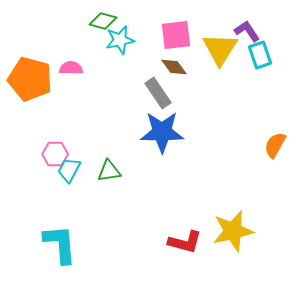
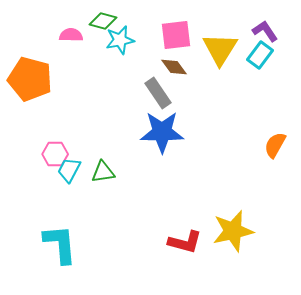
purple L-shape: moved 18 px right
cyan rectangle: rotated 56 degrees clockwise
pink semicircle: moved 33 px up
green triangle: moved 6 px left, 1 px down
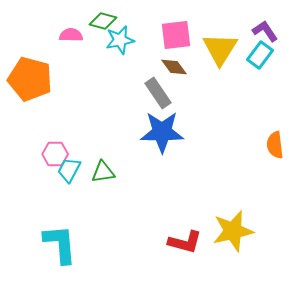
orange semicircle: rotated 36 degrees counterclockwise
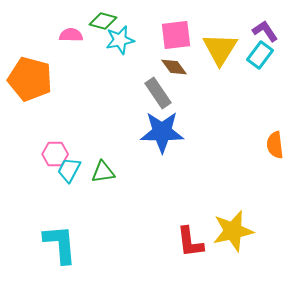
red L-shape: moved 5 px right; rotated 68 degrees clockwise
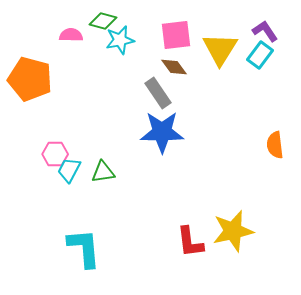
cyan L-shape: moved 24 px right, 4 px down
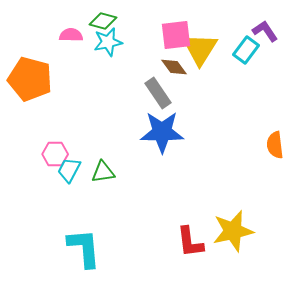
cyan star: moved 12 px left, 2 px down
yellow triangle: moved 20 px left
cyan rectangle: moved 14 px left, 5 px up
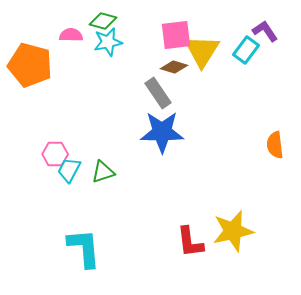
yellow triangle: moved 2 px right, 2 px down
brown diamond: rotated 36 degrees counterclockwise
orange pentagon: moved 14 px up
green triangle: rotated 10 degrees counterclockwise
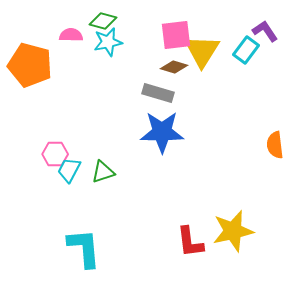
gray rectangle: rotated 40 degrees counterclockwise
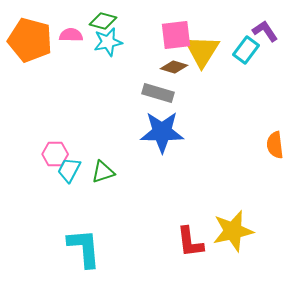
orange pentagon: moved 25 px up
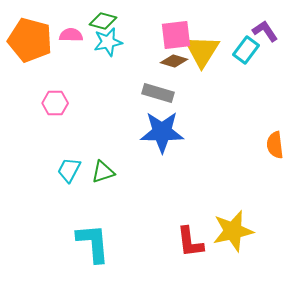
brown diamond: moved 6 px up
pink hexagon: moved 51 px up
cyan L-shape: moved 9 px right, 5 px up
